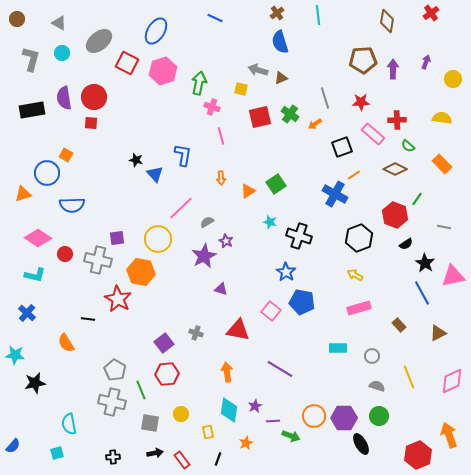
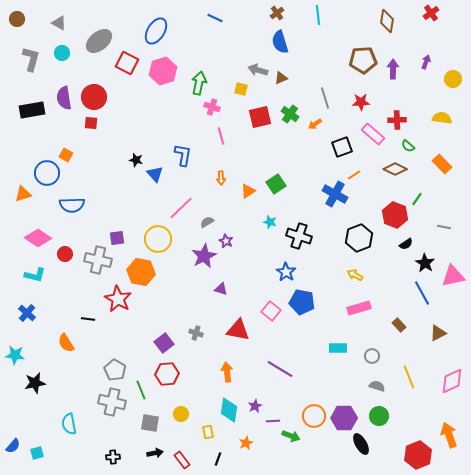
cyan square at (57, 453): moved 20 px left
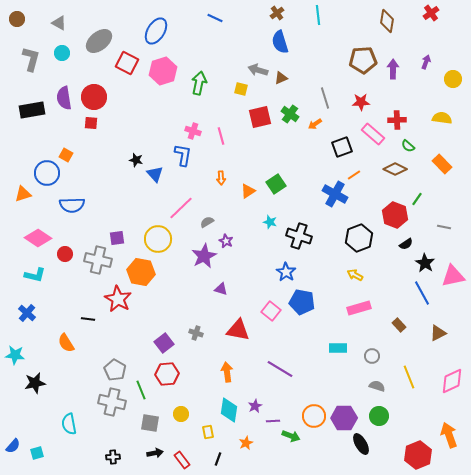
pink cross at (212, 107): moved 19 px left, 24 px down
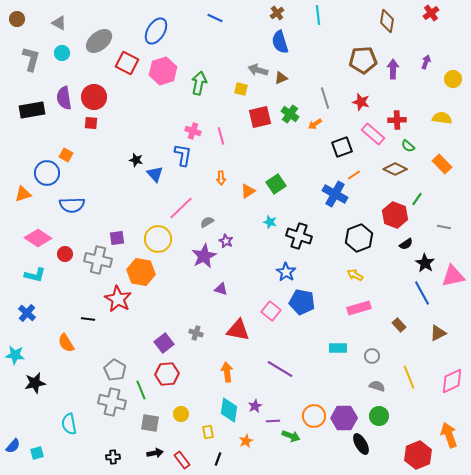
red star at (361, 102): rotated 18 degrees clockwise
orange star at (246, 443): moved 2 px up
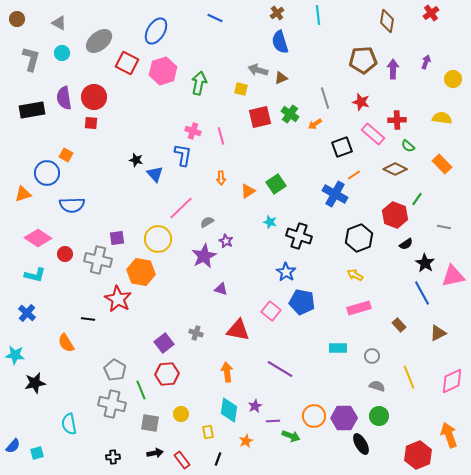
gray cross at (112, 402): moved 2 px down
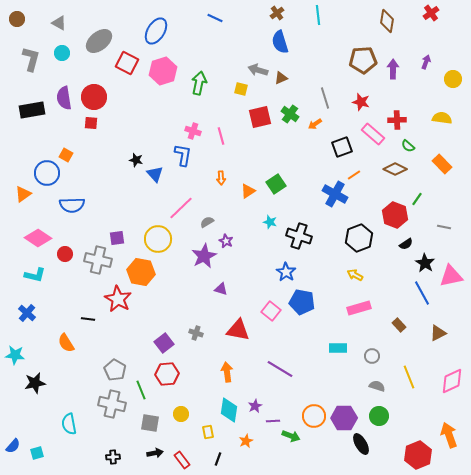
orange triangle at (23, 194): rotated 18 degrees counterclockwise
pink triangle at (453, 276): moved 2 px left
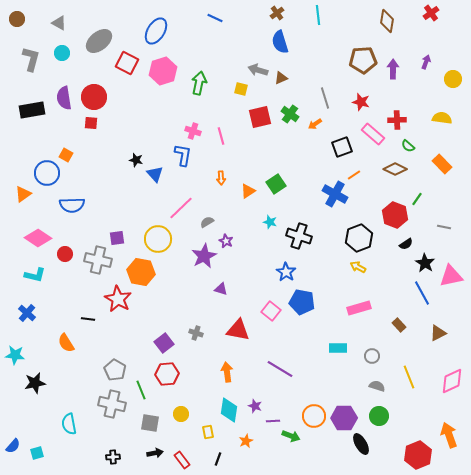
yellow arrow at (355, 275): moved 3 px right, 8 px up
purple star at (255, 406): rotated 24 degrees counterclockwise
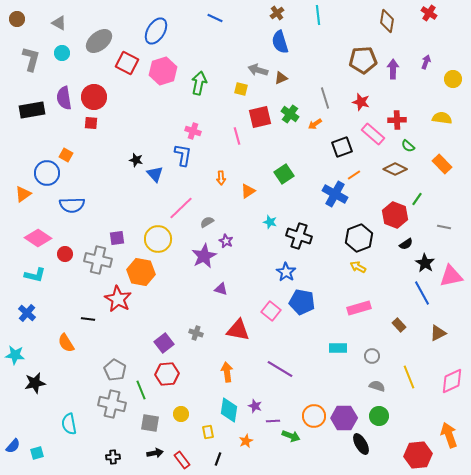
red cross at (431, 13): moved 2 px left; rotated 21 degrees counterclockwise
pink line at (221, 136): moved 16 px right
green square at (276, 184): moved 8 px right, 10 px up
red hexagon at (418, 455): rotated 16 degrees clockwise
